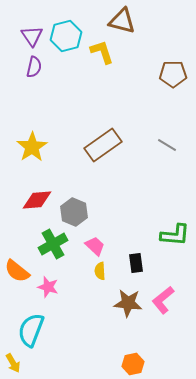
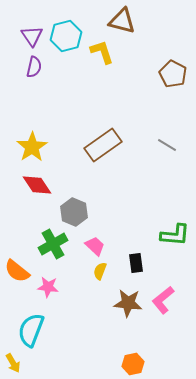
brown pentagon: rotated 28 degrees clockwise
red diamond: moved 15 px up; rotated 60 degrees clockwise
yellow semicircle: rotated 24 degrees clockwise
pink star: rotated 10 degrees counterclockwise
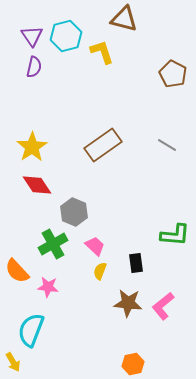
brown triangle: moved 2 px right, 2 px up
orange semicircle: rotated 8 degrees clockwise
pink L-shape: moved 6 px down
yellow arrow: moved 1 px up
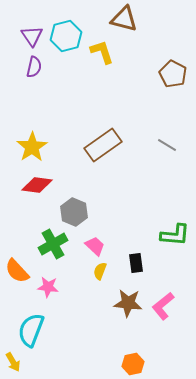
red diamond: rotated 48 degrees counterclockwise
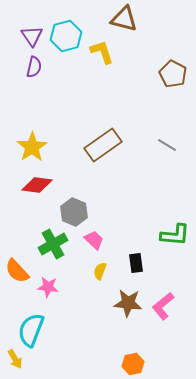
pink trapezoid: moved 1 px left, 6 px up
yellow arrow: moved 2 px right, 3 px up
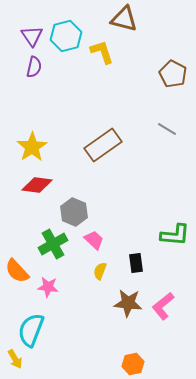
gray line: moved 16 px up
